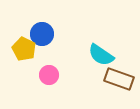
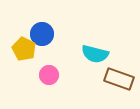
cyan semicircle: moved 6 px left, 1 px up; rotated 20 degrees counterclockwise
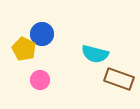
pink circle: moved 9 px left, 5 px down
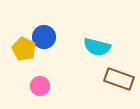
blue circle: moved 2 px right, 3 px down
cyan semicircle: moved 2 px right, 7 px up
pink circle: moved 6 px down
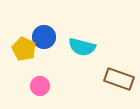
cyan semicircle: moved 15 px left
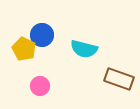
blue circle: moved 2 px left, 2 px up
cyan semicircle: moved 2 px right, 2 px down
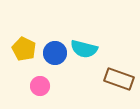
blue circle: moved 13 px right, 18 px down
